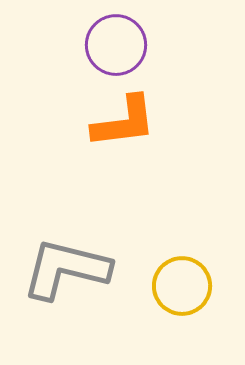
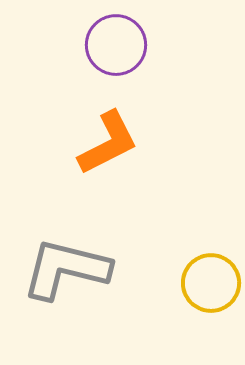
orange L-shape: moved 16 px left, 21 px down; rotated 20 degrees counterclockwise
yellow circle: moved 29 px right, 3 px up
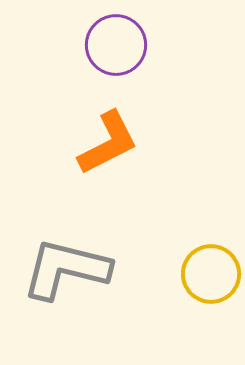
yellow circle: moved 9 px up
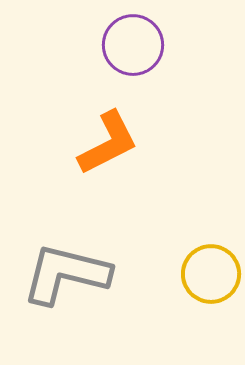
purple circle: moved 17 px right
gray L-shape: moved 5 px down
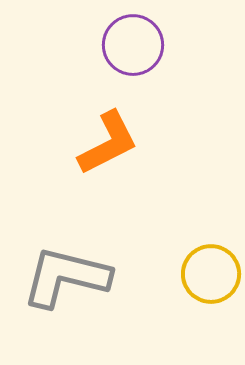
gray L-shape: moved 3 px down
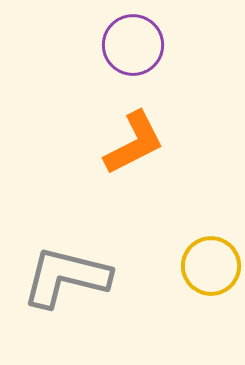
orange L-shape: moved 26 px right
yellow circle: moved 8 px up
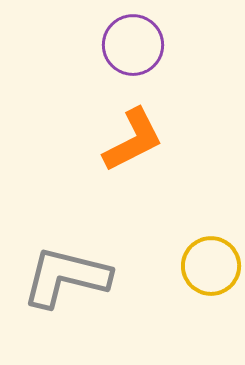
orange L-shape: moved 1 px left, 3 px up
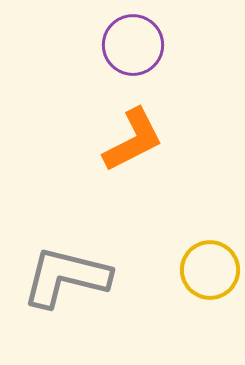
yellow circle: moved 1 px left, 4 px down
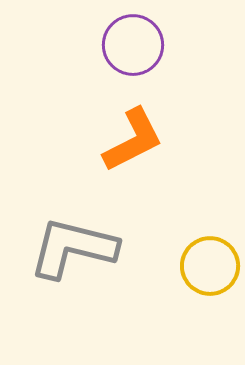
yellow circle: moved 4 px up
gray L-shape: moved 7 px right, 29 px up
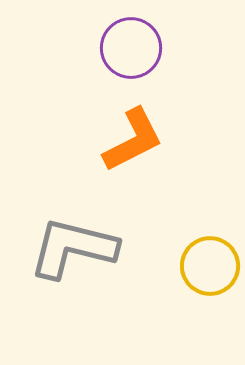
purple circle: moved 2 px left, 3 px down
